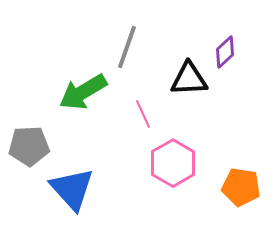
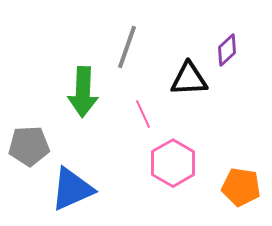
purple diamond: moved 2 px right, 2 px up
green arrow: rotated 57 degrees counterclockwise
blue triangle: rotated 48 degrees clockwise
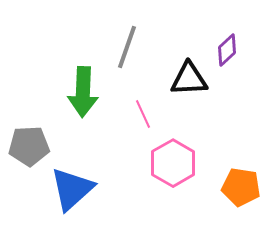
blue triangle: rotated 18 degrees counterclockwise
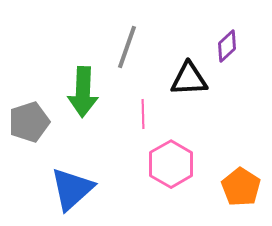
purple diamond: moved 4 px up
pink line: rotated 24 degrees clockwise
gray pentagon: moved 24 px up; rotated 15 degrees counterclockwise
pink hexagon: moved 2 px left, 1 px down
orange pentagon: rotated 24 degrees clockwise
